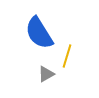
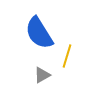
gray triangle: moved 4 px left, 1 px down
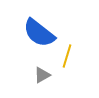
blue semicircle: rotated 20 degrees counterclockwise
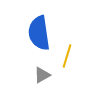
blue semicircle: rotated 44 degrees clockwise
